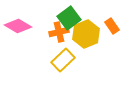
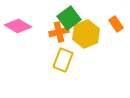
orange rectangle: moved 4 px right, 2 px up
yellow rectangle: rotated 25 degrees counterclockwise
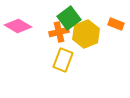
orange rectangle: rotated 35 degrees counterclockwise
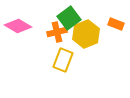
orange cross: moved 2 px left
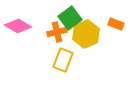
green square: moved 1 px right
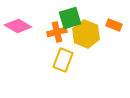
green square: rotated 20 degrees clockwise
orange rectangle: moved 2 px left, 1 px down
yellow hexagon: rotated 16 degrees counterclockwise
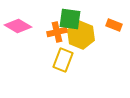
green square: moved 1 px down; rotated 25 degrees clockwise
yellow hexagon: moved 5 px left, 1 px down
